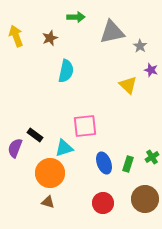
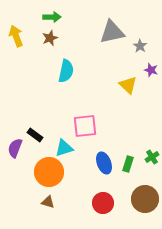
green arrow: moved 24 px left
orange circle: moved 1 px left, 1 px up
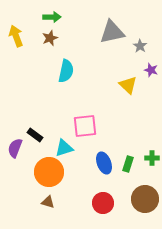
green cross: moved 1 px down; rotated 32 degrees clockwise
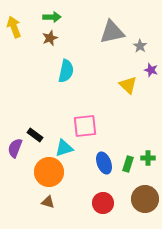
yellow arrow: moved 2 px left, 9 px up
green cross: moved 4 px left
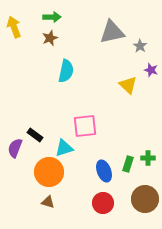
blue ellipse: moved 8 px down
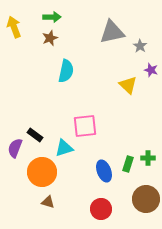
orange circle: moved 7 px left
brown circle: moved 1 px right
red circle: moved 2 px left, 6 px down
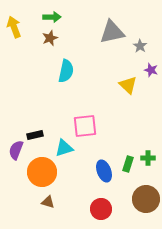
black rectangle: rotated 49 degrees counterclockwise
purple semicircle: moved 1 px right, 2 px down
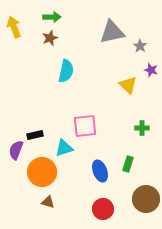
green cross: moved 6 px left, 30 px up
blue ellipse: moved 4 px left
red circle: moved 2 px right
